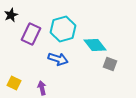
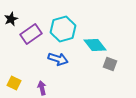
black star: moved 4 px down
purple rectangle: rotated 30 degrees clockwise
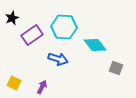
black star: moved 1 px right, 1 px up
cyan hexagon: moved 1 px right, 2 px up; rotated 20 degrees clockwise
purple rectangle: moved 1 px right, 1 px down
gray square: moved 6 px right, 4 px down
purple arrow: moved 1 px up; rotated 40 degrees clockwise
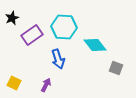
blue arrow: rotated 54 degrees clockwise
purple arrow: moved 4 px right, 2 px up
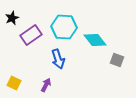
purple rectangle: moved 1 px left
cyan diamond: moved 5 px up
gray square: moved 1 px right, 8 px up
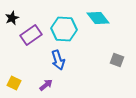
cyan hexagon: moved 2 px down
cyan diamond: moved 3 px right, 22 px up
blue arrow: moved 1 px down
purple arrow: rotated 24 degrees clockwise
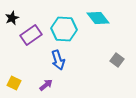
gray square: rotated 16 degrees clockwise
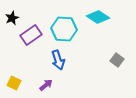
cyan diamond: moved 1 px up; rotated 20 degrees counterclockwise
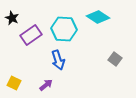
black star: rotated 24 degrees counterclockwise
gray square: moved 2 px left, 1 px up
